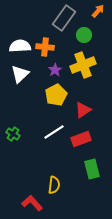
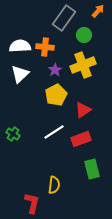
red L-shape: rotated 55 degrees clockwise
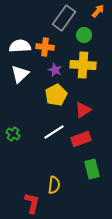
yellow cross: rotated 25 degrees clockwise
purple star: rotated 16 degrees counterclockwise
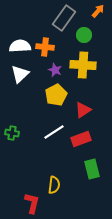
green cross: moved 1 px left, 1 px up; rotated 24 degrees counterclockwise
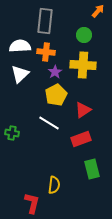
gray rectangle: moved 19 px left, 3 px down; rotated 30 degrees counterclockwise
orange cross: moved 1 px right, 5 px down
purple star: moved 2 px down; rotated 16 degrees clockwise
white line: moved 5 px left, 9 px up; rotated 65 degrees clockwise
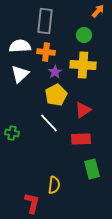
white line: rotated 15 degrees clockwise
red rectangle: rotated 18 degrees clockwise
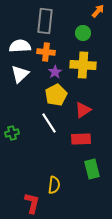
green circle: moved 1 px left, 2 px up
white line: rotated 10 degrees clockwise
green cross: rotated 24 degrees counterclockwise
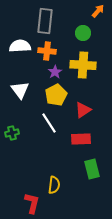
orange cross: moved 1 px right, 1 px up
white triangle: moved 16 px down; rotated 24 degrees counterclockwise
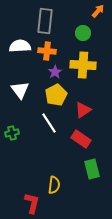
red rectangle: rotated 36 degrees clockwise
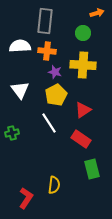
orange arrow: moved 1 px left, 2 px down; rotated 32 degrees clockwise
purple star: rotated 24 degrees counterclockwise
red L-shape: moved 6 px left, 5 px up; rotated 20 degrees clockwise
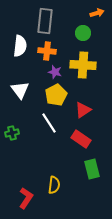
white semicircle: rotated 100 degrees clockwise
